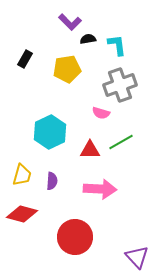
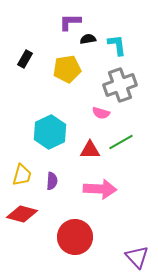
purple L-shape: rotated 135 degrees clockwise
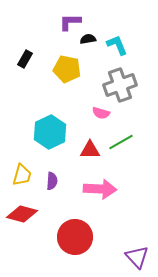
cyan L-shape: rotated 15 degrees counterclockwise
yellow pentagon: rotated 20 degrees clockwise
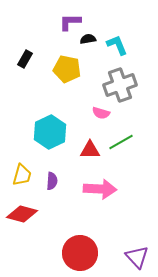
red circle: moved 5 px right, 16 px down
